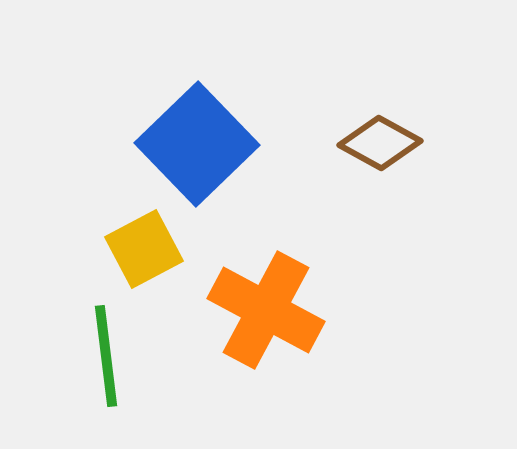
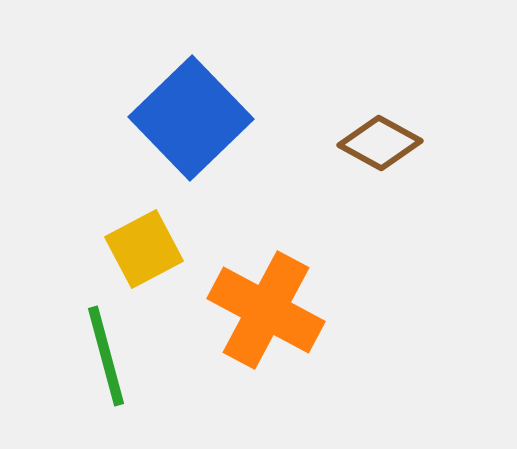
blue square: moved 6 px left, 26 px up
green line: rotated 8 degrees counterclockwise
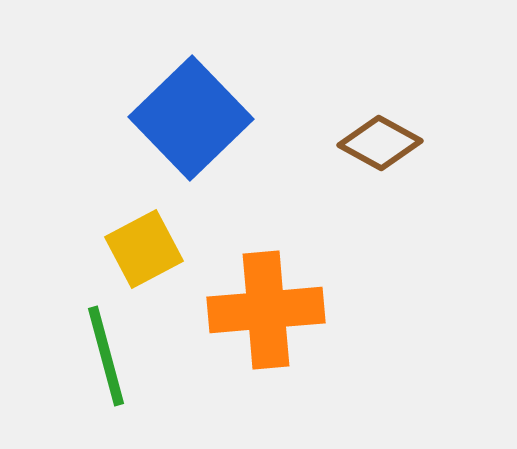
orange cross: rotated 33 degrees counterclockwise
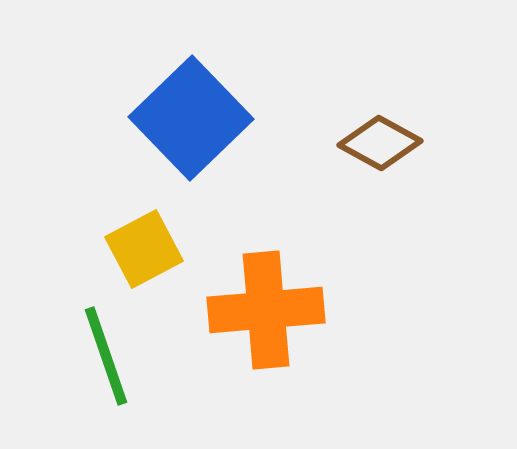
green line: rotated 4 degrees counterclockwise
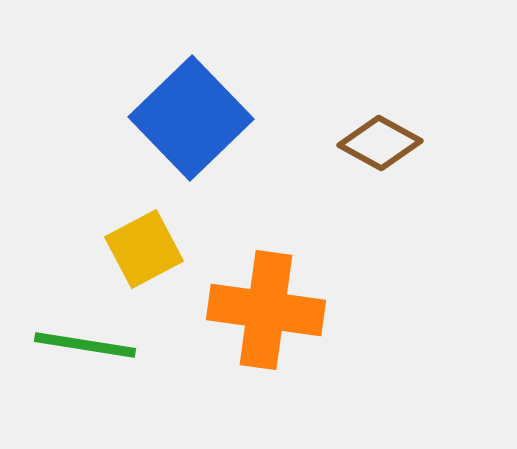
orange cross: rotated 13 degrees clockwise
green line: moved 21 px left, 11 px up; rotated 62 degrees counterclockwise
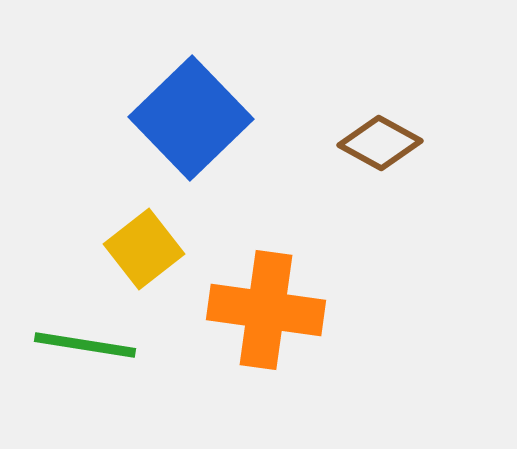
yellow square: rotated 10 degrees counterclockwise
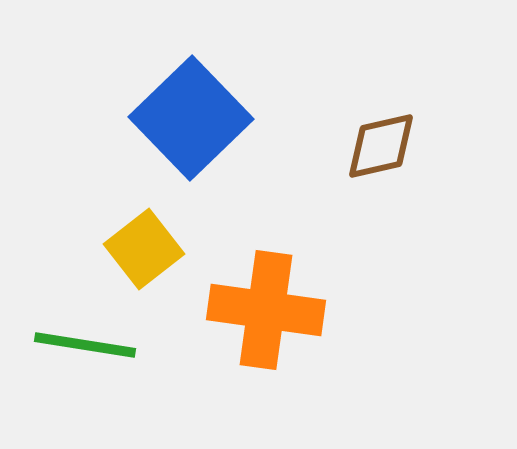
brown diamond: moved 1 px right, 3 px down; rotated 42 degrees counterclockwise
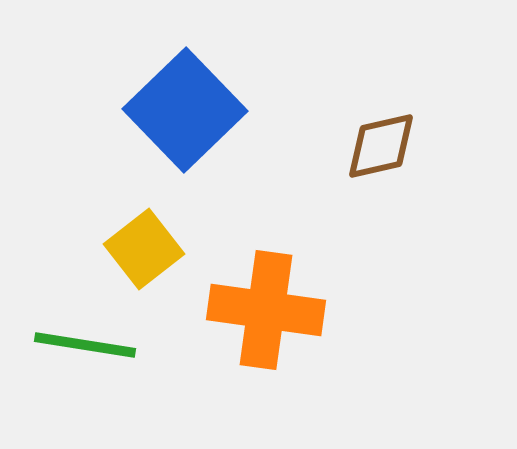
blue square: moved 6 px left, 8 px up
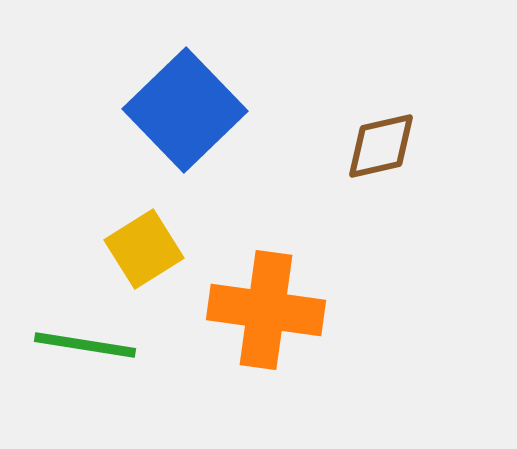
yellow square: rotated 6 degrees clockwise
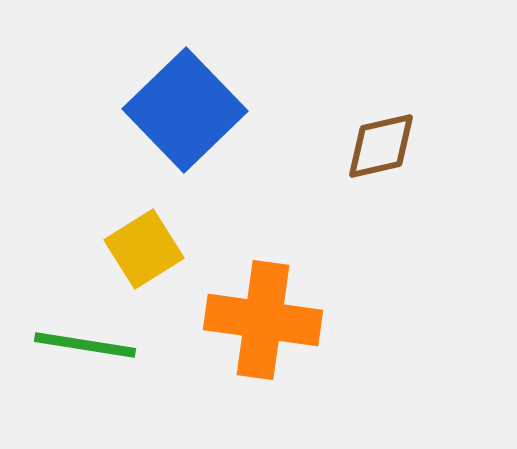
orange cross: moved 3 px left, 10 px down
